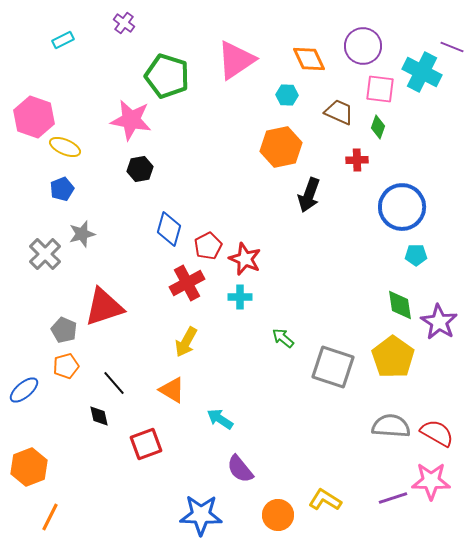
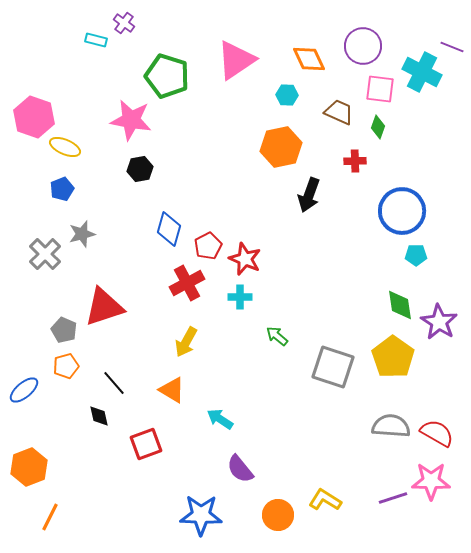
cyan rectangle at (63, 40): moved 33 px right; rotated 40 degrees clockwise
red cross at (357, 160): moved 2 px left, 1 px down
blue circle at (402, 207): moved 4 px down
green arrow at (283, 338): moved 6 px left, 2 px up
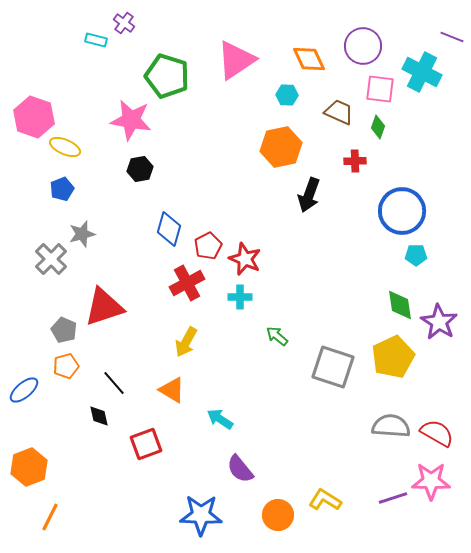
purple line at (452, 47): moved 10 px up
gray cross at (45, 254): moved 6 px right, 5 px down
yellow pentagon at (393, 357): rotated 12 degrees clockwise
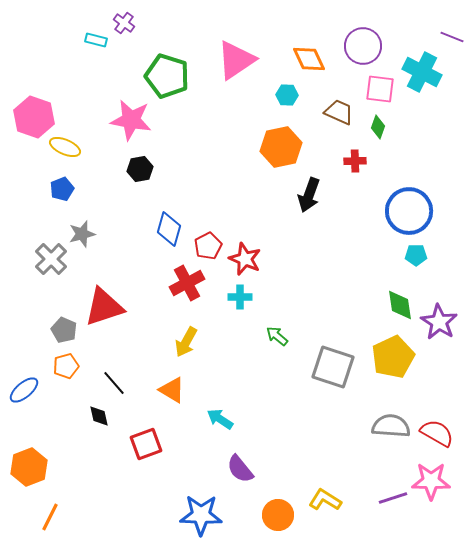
blue circle at (402, 211): moved 7 px right
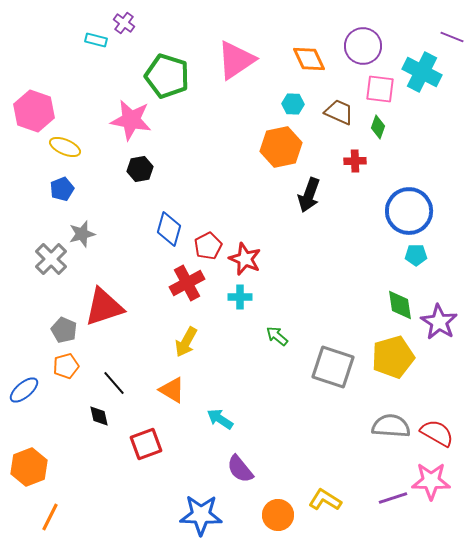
cyan hexagon at (287, 95): moved 6 px right, 9 px down
pink hexagon at (34, 117): moved 6 px up
yellow pentagon at (393, 357): rotated 9 degrees clockwise
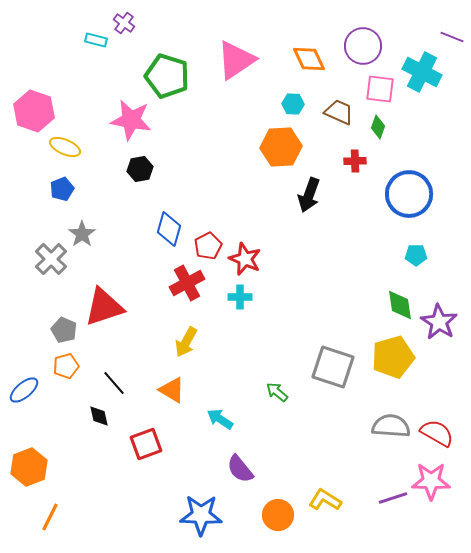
orange hexagon at (281, 147): rotated 9 degrees clockwise
blue circle at (409, 211): moved 17 px up
gray star at (82, 234): rotated 20 degrees counterclockwise
green arrow at (277, 336): moved 56 px down
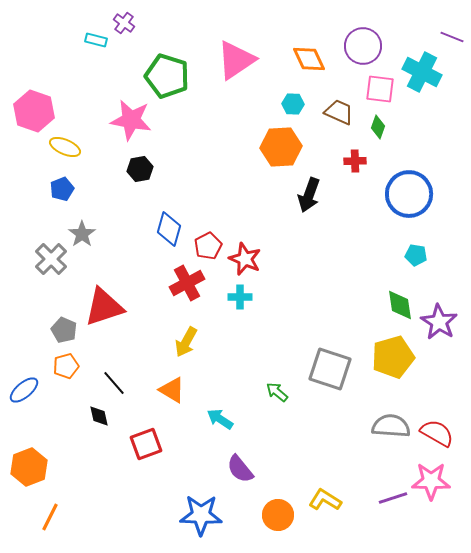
cyan pentagon at (416, 255): rotated 10 degrees clockwise
gray square at (333, 367): moved 3 px left, 2 px down
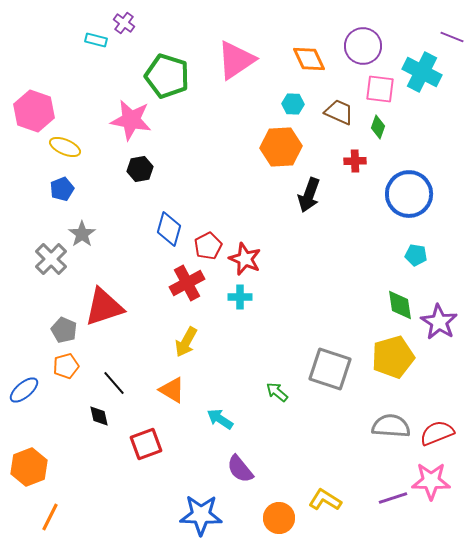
red semicircle at (437, 433): rotated 52 degrees counterclockwise
orange circle at (278, 515): moved 1 px right, 3 px down
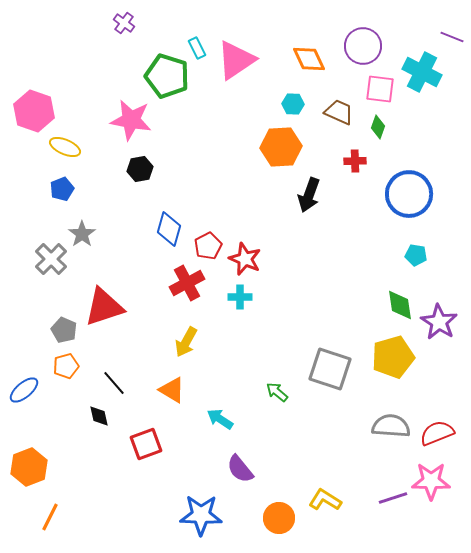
cyan rectangle at (96, 40): moved 101 px right, 8 px down; rotated 50 degrees clockwise
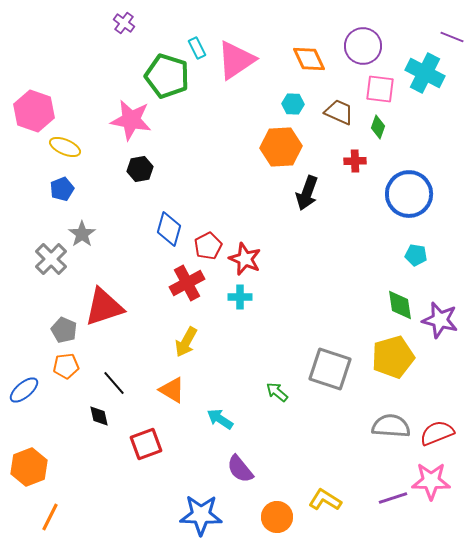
cyan cross at (422, 72): moved 3 px right, 1 px down
black arrow at (309, 195): moved 2 px left, 2 px up
purple star at (439, 322): moved 1 px right, 2 px up; rotated 18 degrees counterclockwise
orange pentagon at (66, 366): rotated 10 degrees clockwise
orange circle at (279, 518): moved 2 px left, 1 px up
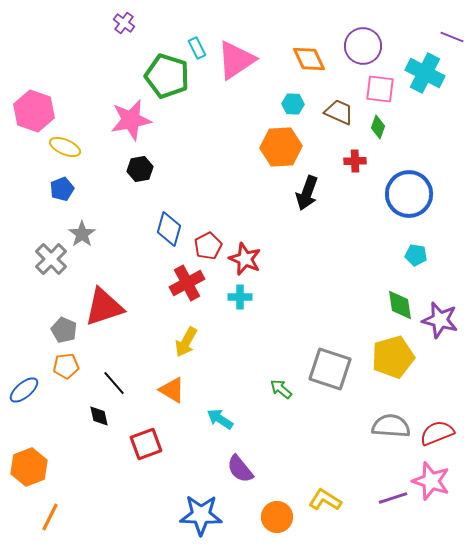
pink star at (131, 120): rotated 21 degrees counterclockwise
green arrow at (277, 392): moved 4 px right, 3 px up
pink star at (431, 481): rotated 18 degrees clockwise
